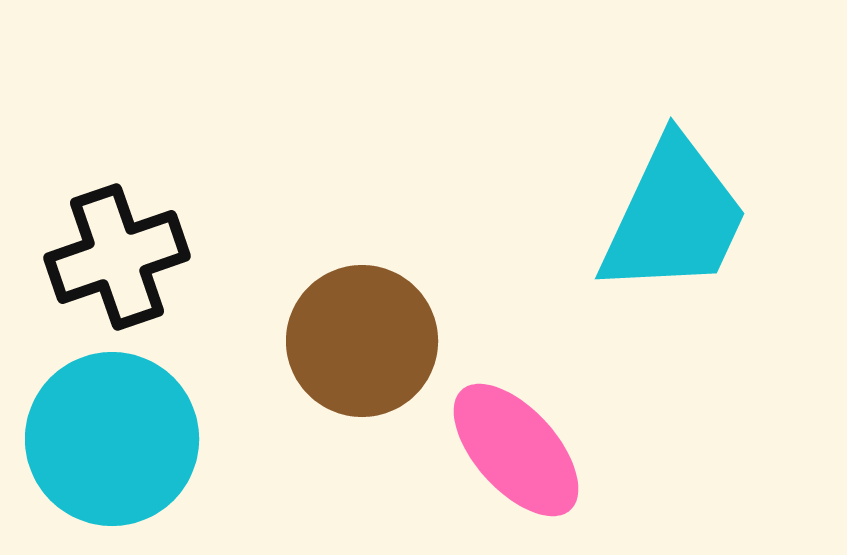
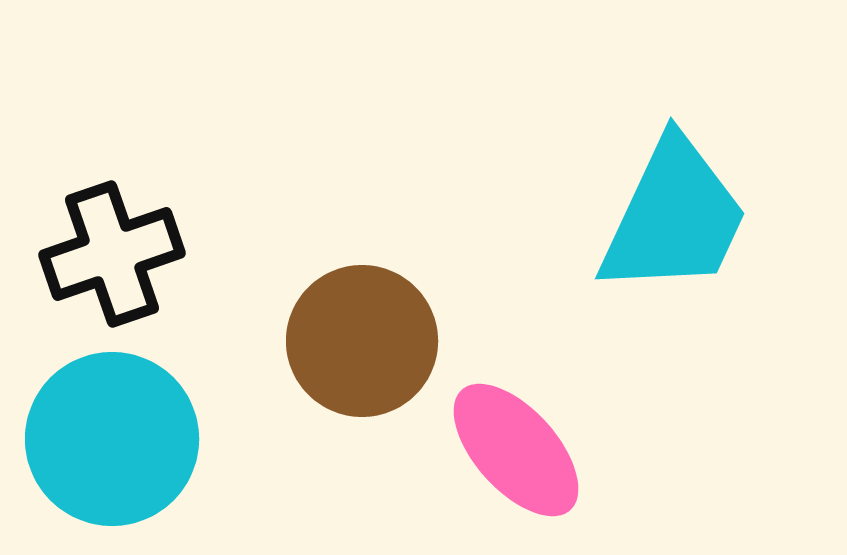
black cross: moved 5 px left, 3 px up
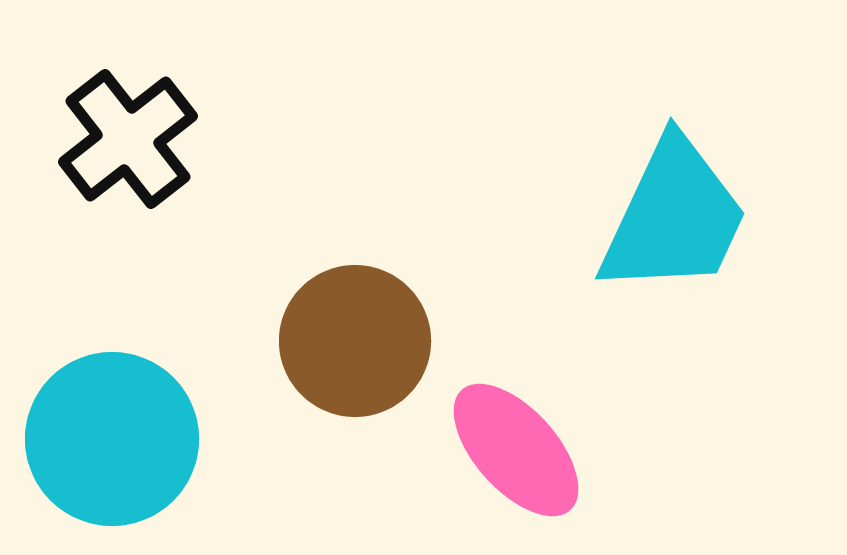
black cross: moved 16 px right, 115 px up; rotated 19 degrees counterclockwise
brown circle: moved 7 px left
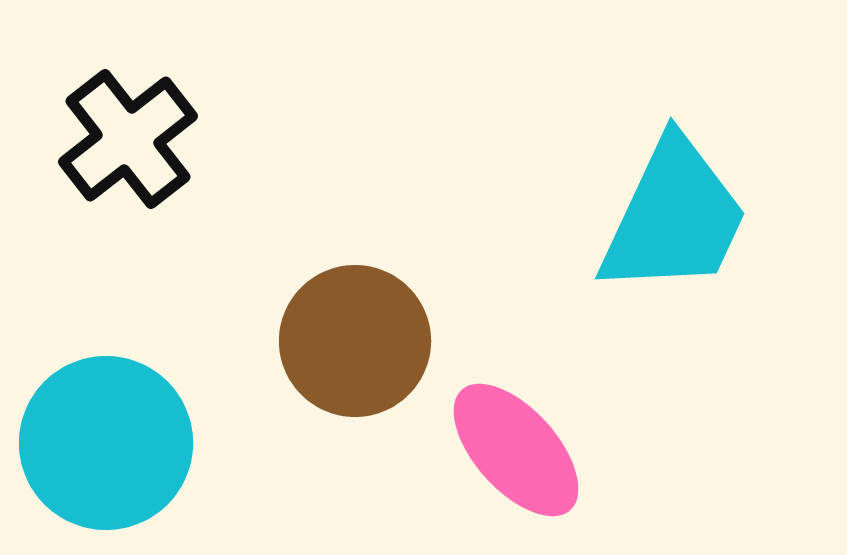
cyan circle: moved 6 px left, 4 px down
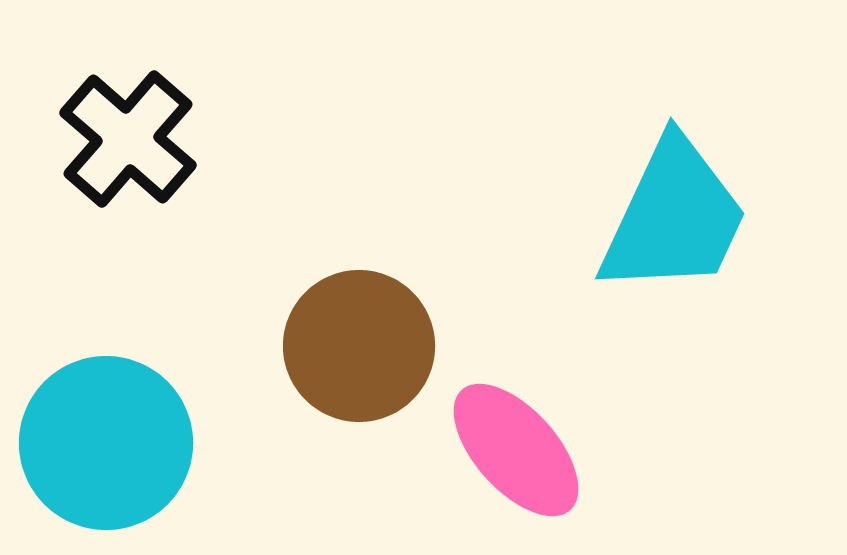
black cross: rotated 11 degrees counterclockwise
brown circle: moved 4 px right, 5 px down
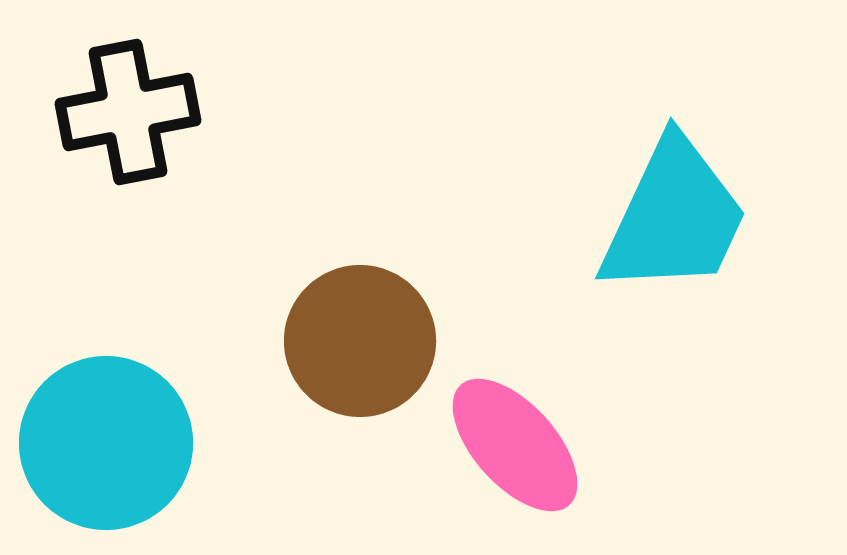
black cross: moved 27 px up; rotated 38 degrees clockwise
brown circle: moved 1 px right, 5 px up
pink ellipse: moved 1 px left, 5 px up
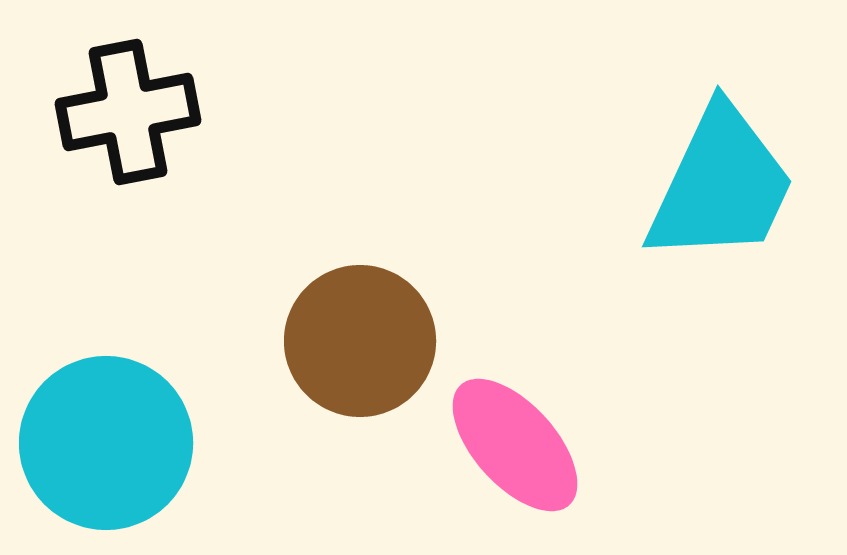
cyan trapezoid: moved 47 px right, 32 px up
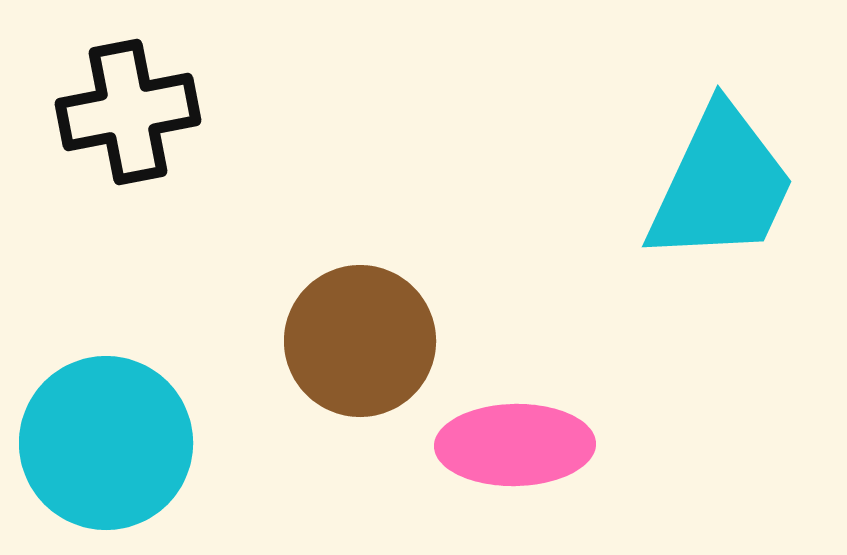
pink ellipse: rotated 49 degrees counterclockwise
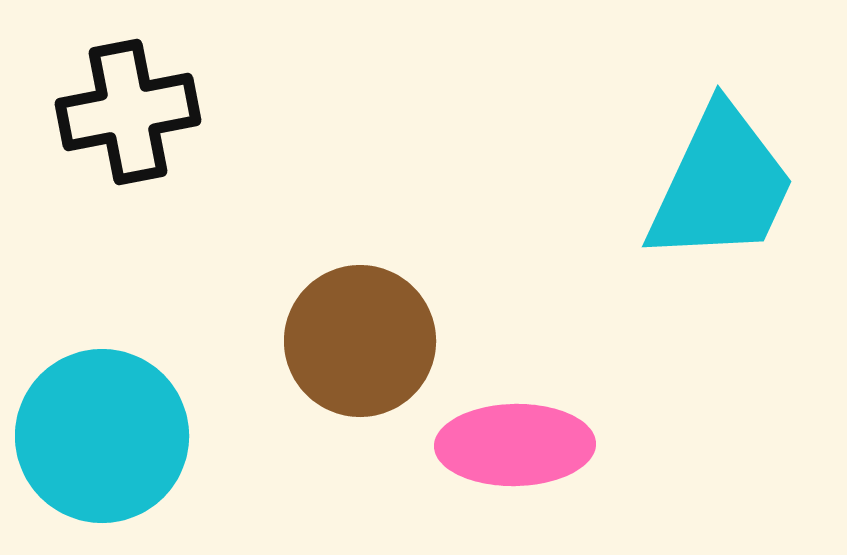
cyan circle: moved 4 px left, 7 px up
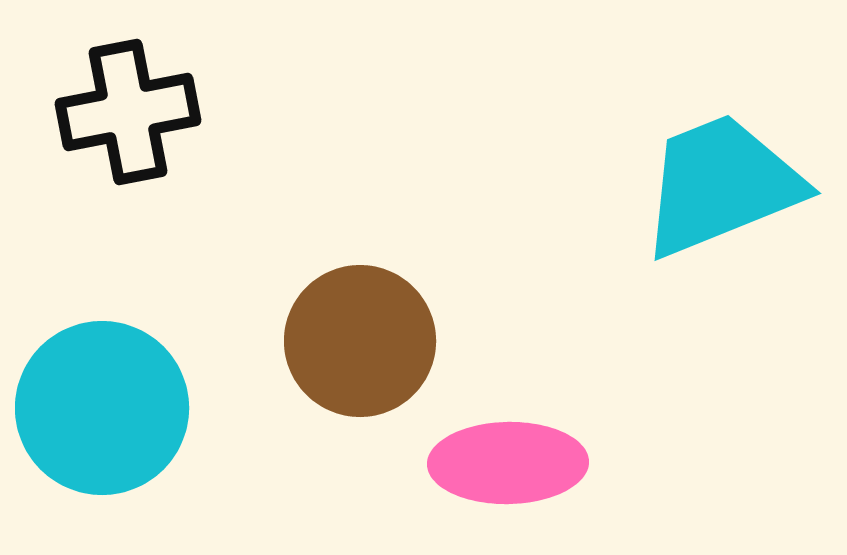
cyan trapezoid: rotated 137 degrees counterclockwise
cyan circle: moved 28 px up
pink ellipse: moved 7 px left, 18 px down
